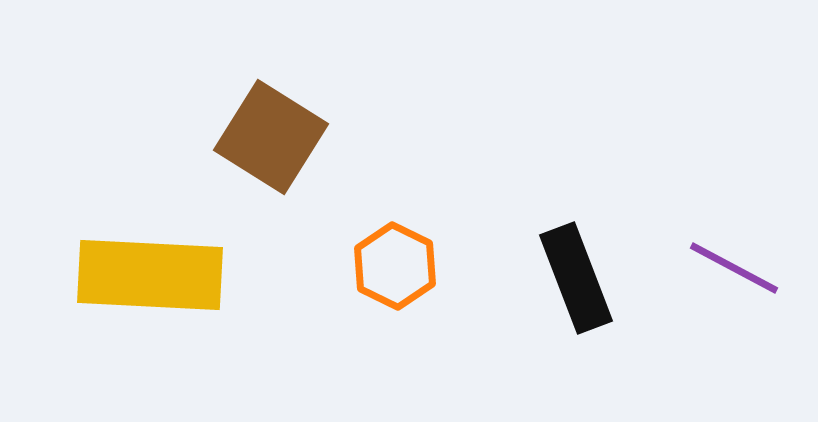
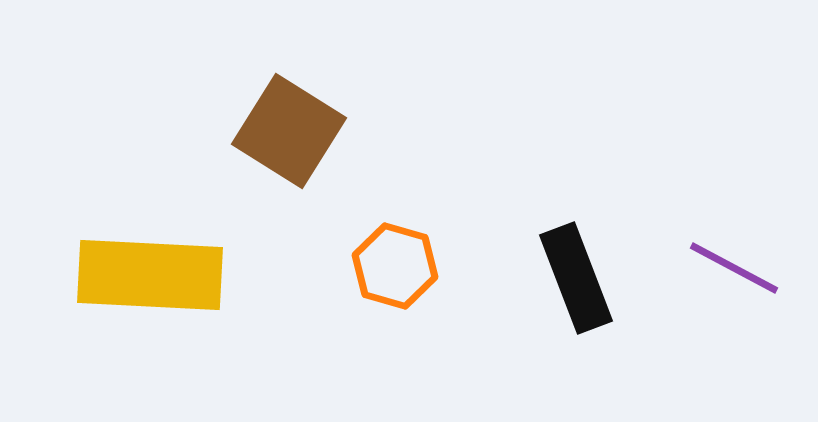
brown square: moved 18 px right, 6 px up
orange hexagon: rotated 10 degrees counterclockwise
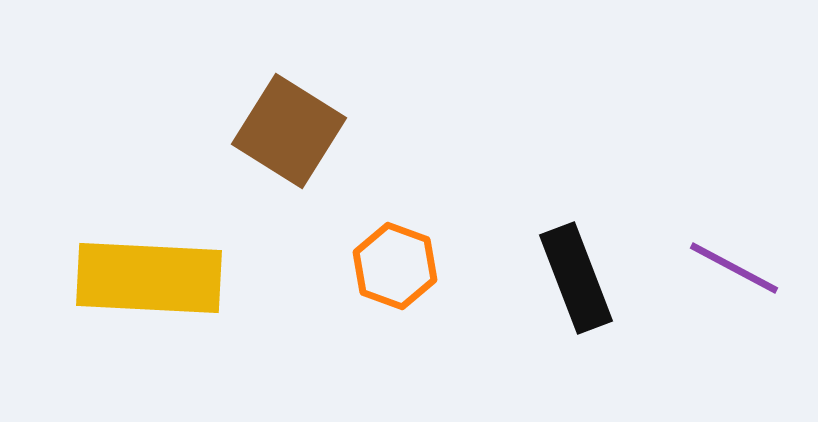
orange hexagon: rotated 4 degrees clockwise
yellow rectangle: moved 1 px left, 3 px down
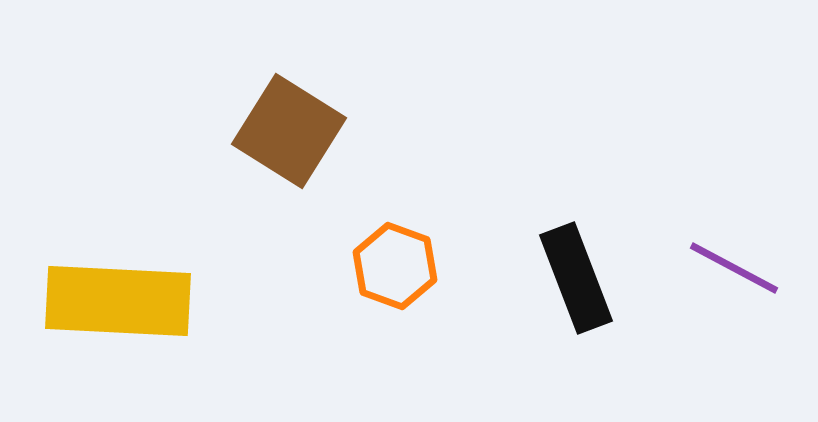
yellow rectangle: moved 31 px left, 23 px down
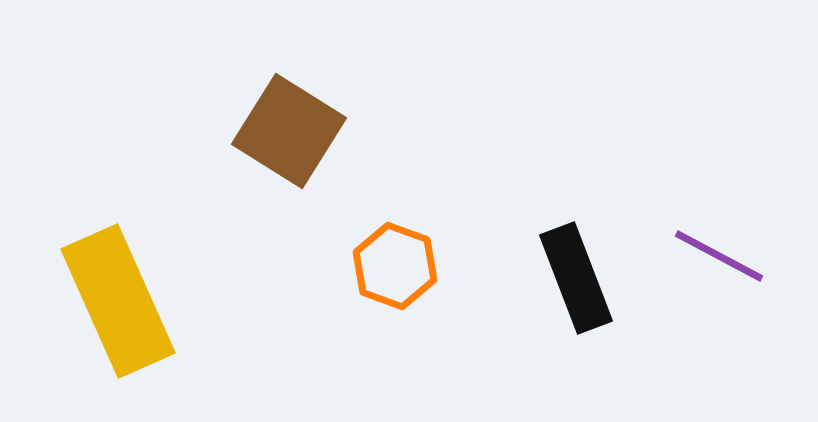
purple line: moved 15 px left, 12 px up
yellow rectangle: rotated 63 degrees clockwise
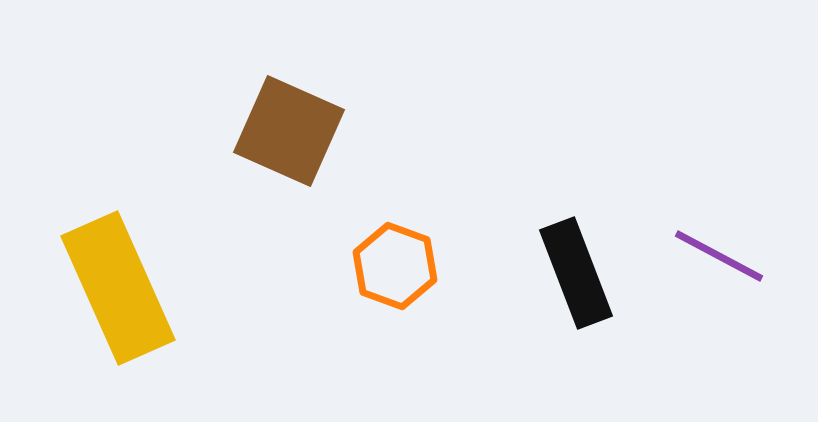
brown square: rotated 8 degrees counterclockwise
black rectangle: moved 5 px up
yellow rectangle: moved 13 px up
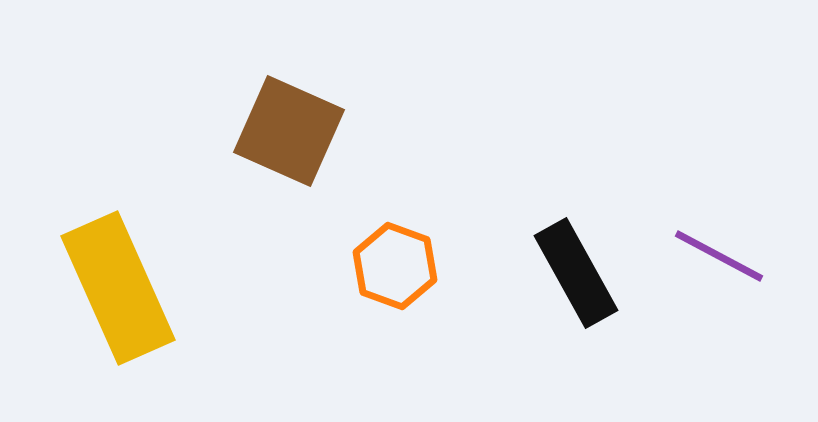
black rectangle: rotated 8 degrees counterclockwise
